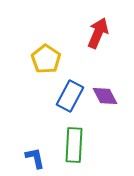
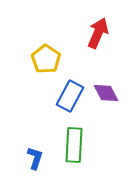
purple diamond: moved 1 px right, 3 px up
blue L-shape: rotated 30 degrees clockwise
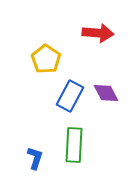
red arrow: rotated 72 degrees clockwise
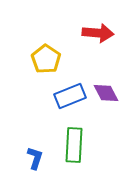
blue rectangle: rotated 40 degrees clockwise
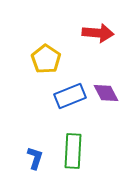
green rectangle: moved 1 px left, 6 px down
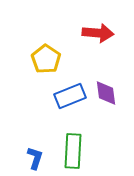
purple diamond: rotated 20 degrees clockwise
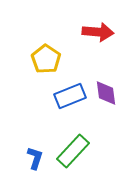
red arrow: moved 1 px up
green rectangle: rotated 40 degrees clockwise
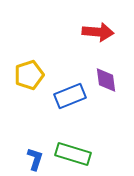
yellow pentagon: moved 17 px left, 16 px down; rotated 20 degrees clockwise
purple diamond: moved 13 px up
green rectangle: moved 3 px down; rotated 64 degrees clockwise
blue L-shape: moved 1 px down
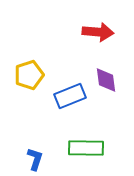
green rectangle: moved 13 px right, 6 px up; rotated 16 degrees counterclockwise
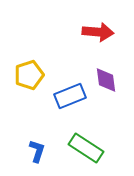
green rectangle: rotated 32 degrees clockwise
blue L-shape: moved 2 px right, 8 px up
